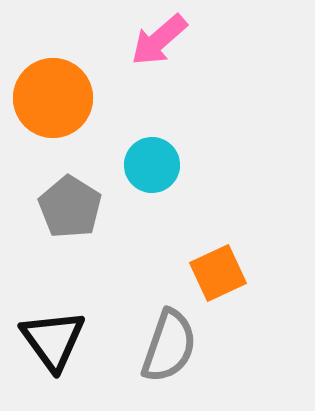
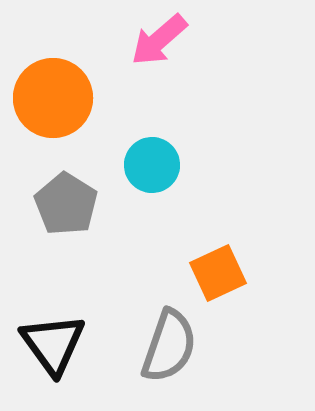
gray pentagon: moved 4 px left, 3 px up
black triangle: moved 4 px down
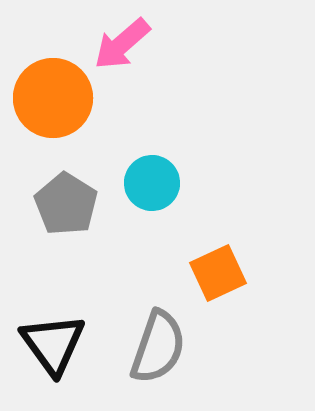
pink arrow: moved 37 px left, 4 px down
cyan circle: moved 18 px down
gray semicircle: moved 11 px left, 1 px down
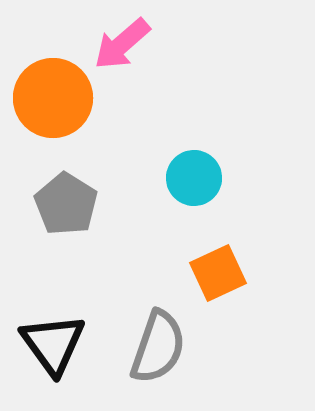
cyan circle: moved 42 px right, 5 px up
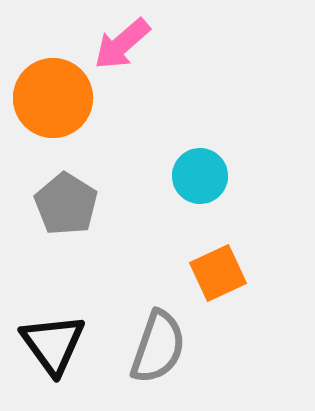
cyan circle: moved 6 px right, 2 px up
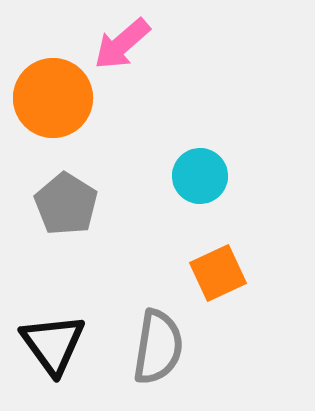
gray semicircle: rotated 10 degrees counterclockwise
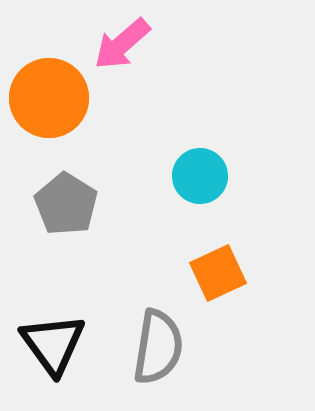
orange circle: moved 4 px left
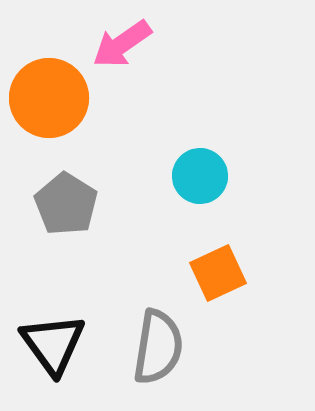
pink arrow: rotated 6 degrees clockwise
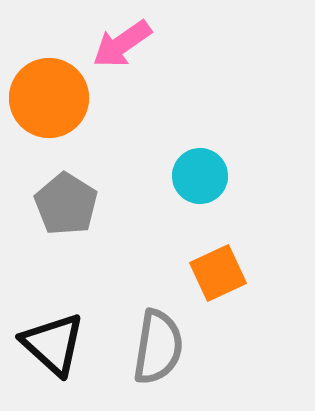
black triangle: rotated 12 degrees counterclockwise
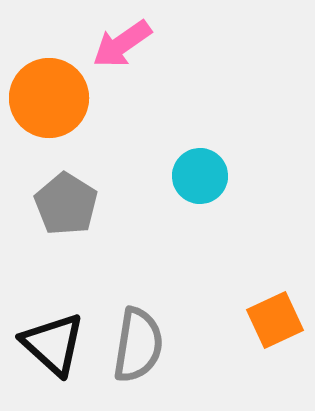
orange square: moved 57 px right, 47 px down
gray semicircle: moved 20 px left, 2 px up
